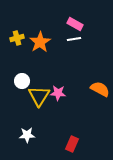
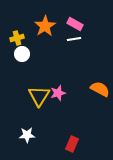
orange star: moved 5 px right, 16 px up
white circle: moved 27 px up
pink star: rotated 21 degrees counterclockwise
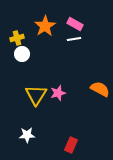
yellow triangle: moved 3 px left, 1 px up
red rectangle: moved 1 px left, 1 px down
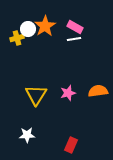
pink rectangle: moved 3 px down
white circle: moved 6 px right, 25 px up
orange semicircle: moved 2 px left, 2 px down; rotated 36 degrees counterclockwise
pink star: moved 10 px right
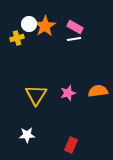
white circle: moved 1 px right, 5 px up
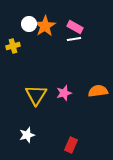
yellow cross: moved 4 px left, 8 px down
pink star: moved 4 px left
white star: rotated 14 degrees counterclockwise
